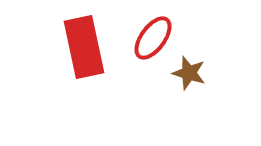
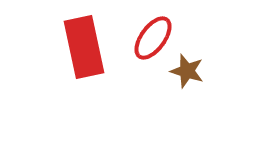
brown star: moved 2 px left, 2 px up
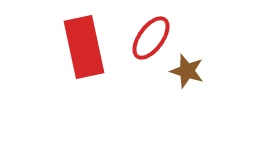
red ellipse: moved 2 px left
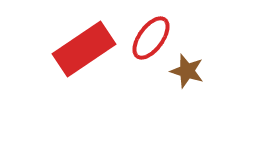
red rectangle: moved 2 px down; rotated 68 degrees clockwise
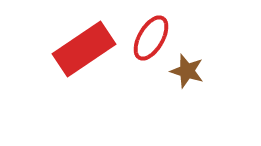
red ellipse: rotated 6 degrees counterclockwise
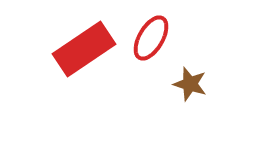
brown star: moved 3 px right, 13 px down
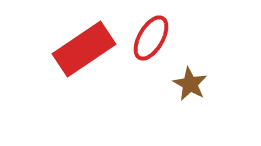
brown star: rotated 12 degrees clockwise
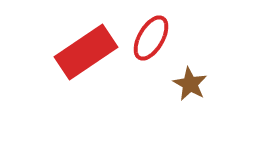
red rectangle: moved 2 px right, 3 px down
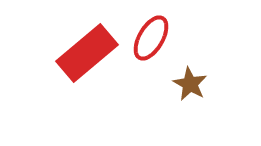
red rectangle: moved 1 px right, 1 px down; rotated 6 degrees counterclockwise
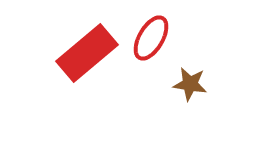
brown star: rotated 20 degrees counterclockwise
